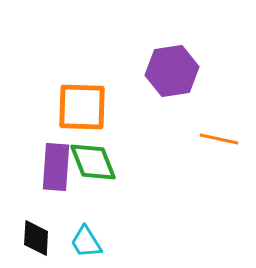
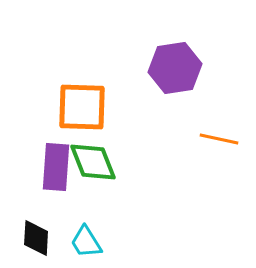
purple hexagon: moved 3 px right, 3 px up
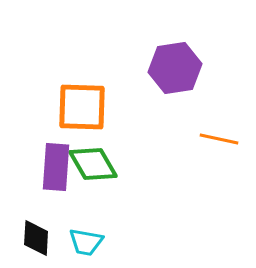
green diamond: moved 2 px down; rotated 9 degrees counterclockwise
cyan trapezoid: rotated 48 degrees counterclockwise
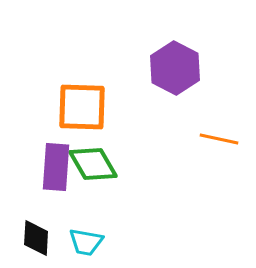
purple hexagon: rotated 24 degrees counterclockwise
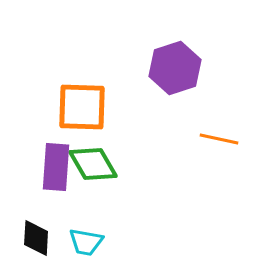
purple hexagon: rotated 15 degrees clockwise
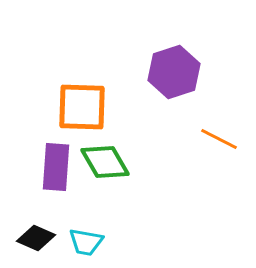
purple hexagon: moved 1 px left, 4 px down
orange line: rotated 15 degrees clockwise
green diamond: moved 12 px right, 2 px up
black diamond: rotated 69 degrees counterclockwise
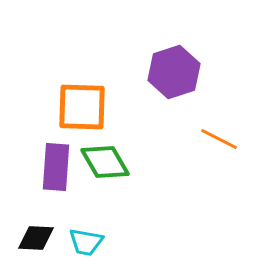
black diamond: rotated 21 degrees counterclockwise
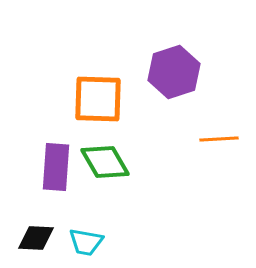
orange square: moved 16 px right, 8 px up
orange line: rotated 30 degrees counterclockwise
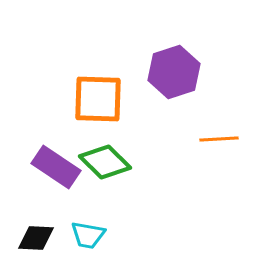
green diamond: rotated 15 degrees counterclockwise
purple rectangle: rotated 60 degrees counterclockwise
cyan trapezoid: moved 2 px right, 7 px up
